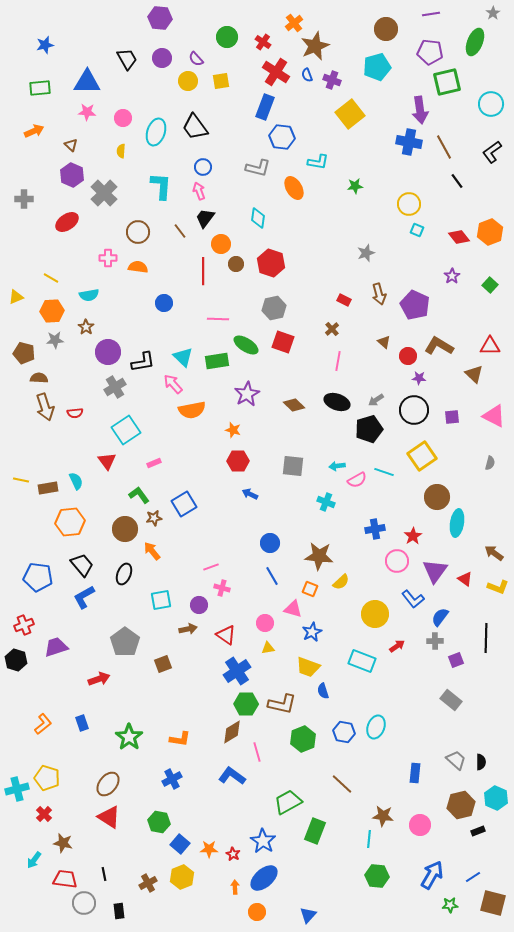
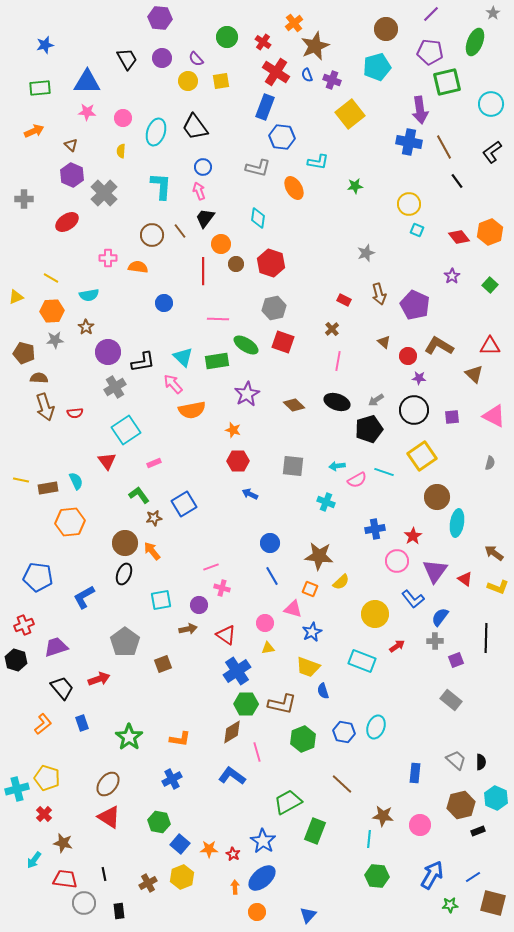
purple line at (431, 14): rotated 36 degrees counterclockwise
brown circle at (138, 232): moved 14 px right, 3 px down
brown circle at (125, 529): moved 14 px down
black trapezoid at (82, 565): moved 20 px left, 123 px down
blue ellipse at (264, 878): moved 2 px left
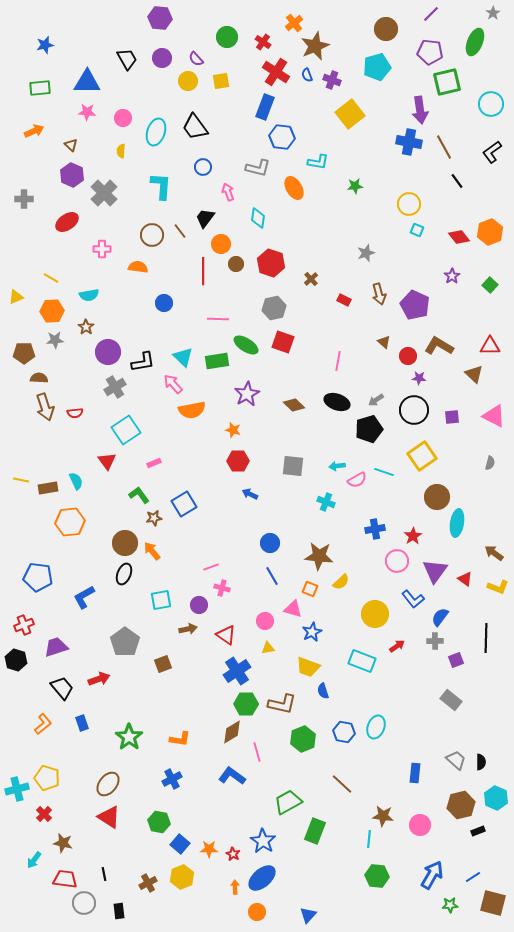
pink arrow at (199, 191): moved 29 px right, 1 px down
pink cross at (108, 258): moved 6 px left, 9 px up
brown cross at (332, 329): moved 21 px left, 50 px up
brown pentagon at (24, 353): rotated 15 degrees counterclockwise
pink circle at (265, 623): moved 2 px up
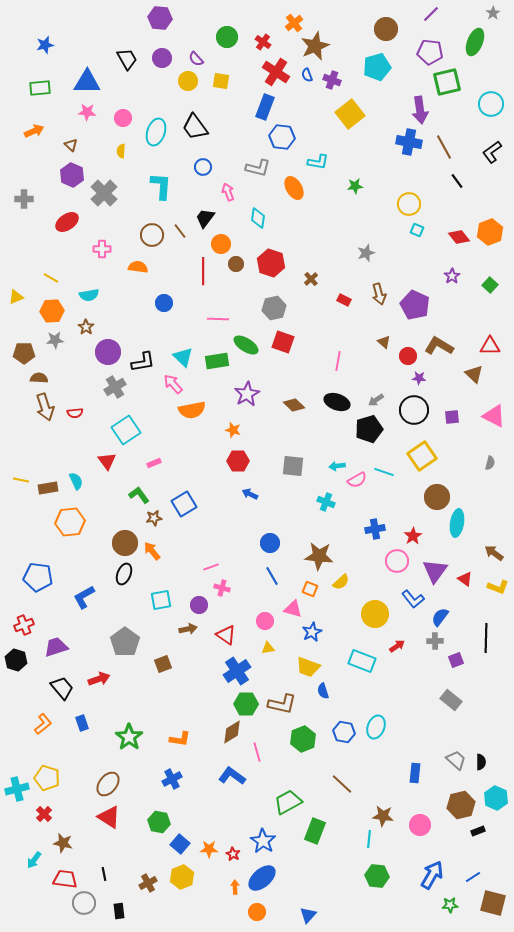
yellow square at (221, 81): rotated 18 degrees clockwise
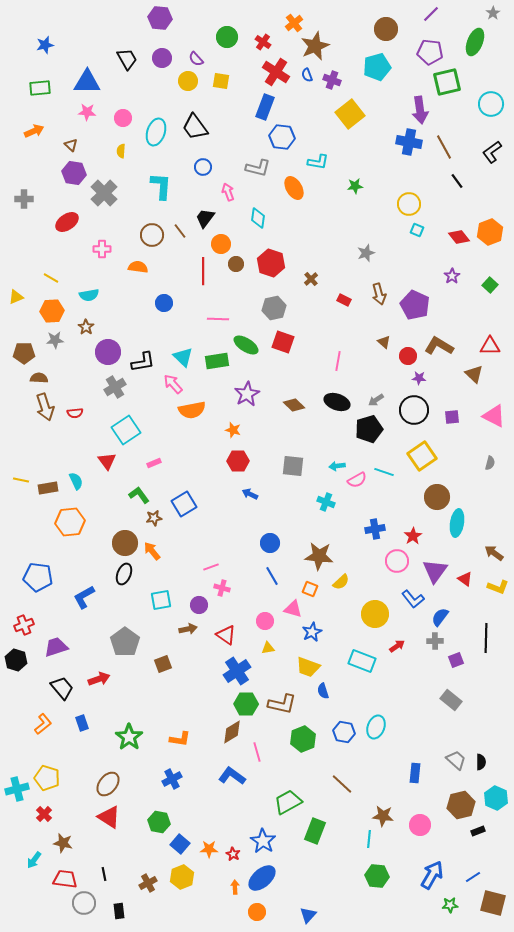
purple hexagon at (72, 175): moved 2 px right, 2 px up; rotated 15 degrees counterclockwise
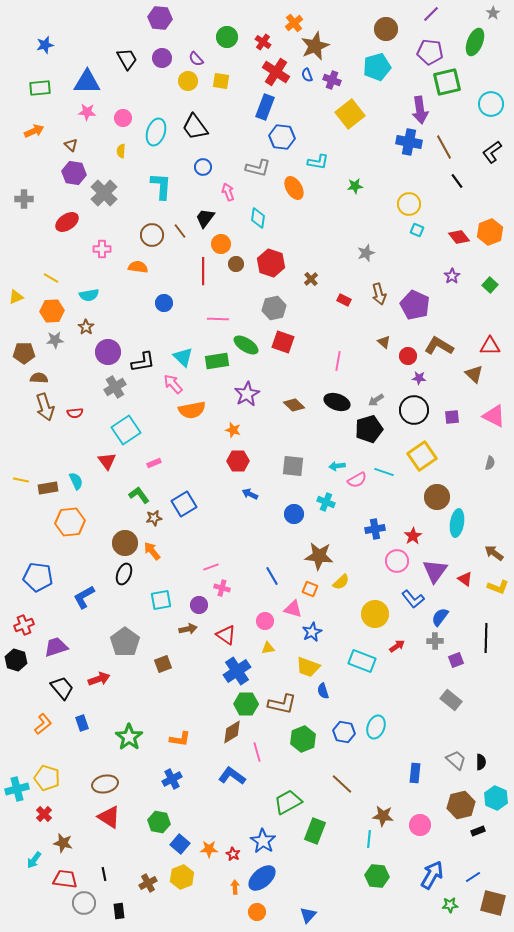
blue circle at (270, 543): moved 24 px right, 29 px up
brown ellipse at (108, 784): moved 3 px left; rotated 40 degrees clockwise
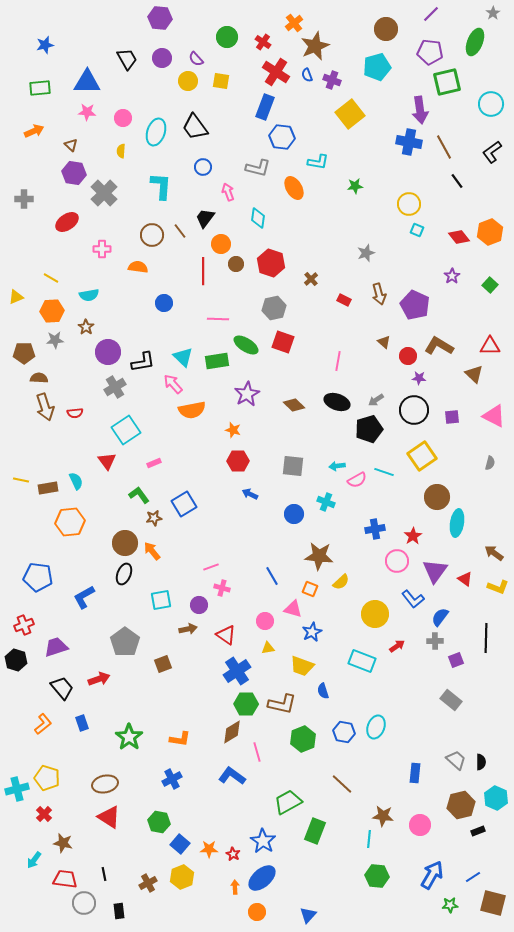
yellow trapezoid at (308, 667): moved 6 px left, 1 px up
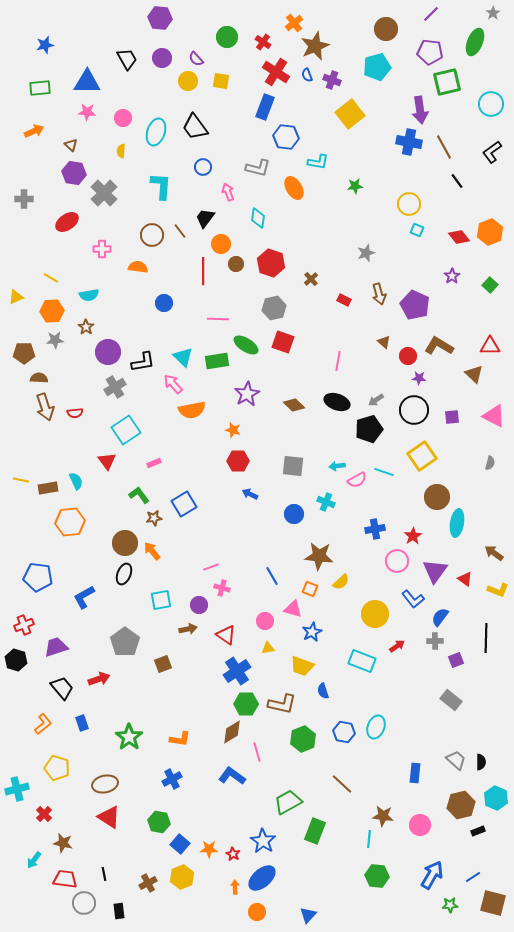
blue hexagon at (282, 137): moved 4 px right
yellow L-shape at (498, 587): moved 3 px down
yellow pentagon at (47, 778): moved 10 px right, 10 px up
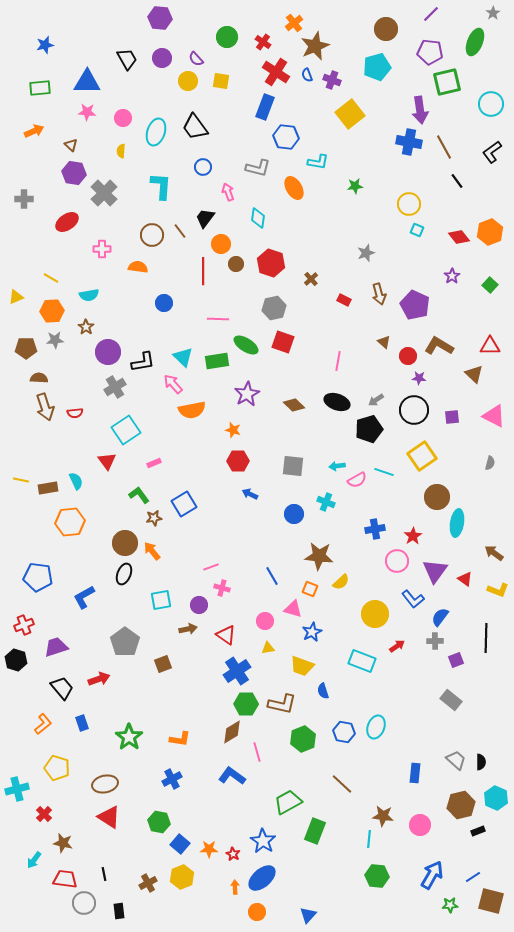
brown pentagon at (24, 353): moved 2 px right, 5 px up
brown square at (493, 903): moved 2 px left, 2 px up
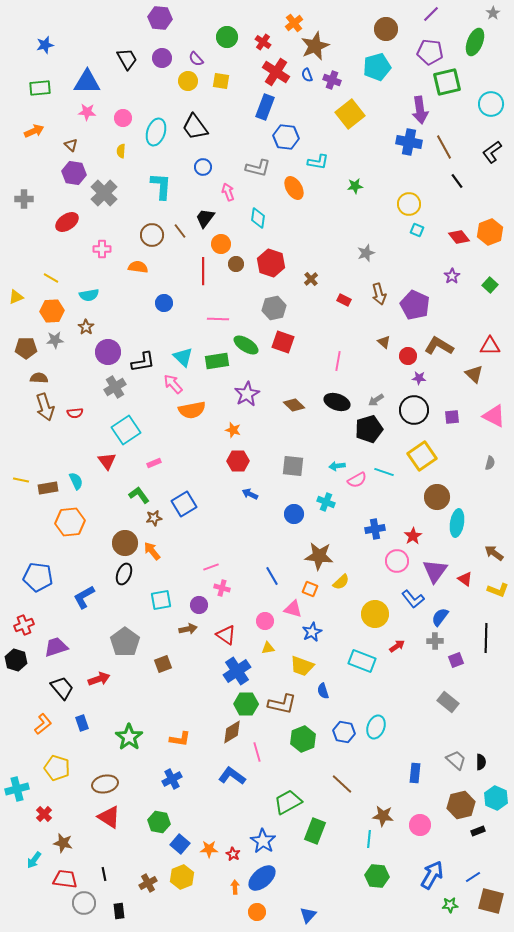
gray rectangle at (451, 700): moved 3 px left, 2 px down
